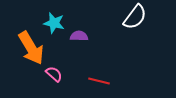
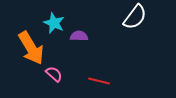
cyan star: rotated 10 degrees clockwise
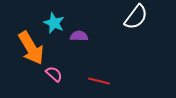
white semicircle: moved 1 px right
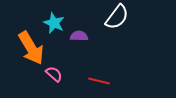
white semicircle: moved 19 px left
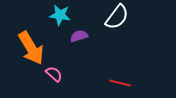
cyan star: moved 6 px right, 8 px up; rotated 15 degrees counterclockwise
purple semicircle: rotated 18 degrees counterclockwise
red line: moved 21 px right, 2 px down
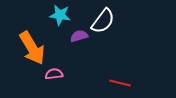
white semicircle: moved 14 px left, 4 px down
orange arrow: moved 1 px right
pink semicircle: rotated 48 degrees counterclockwise
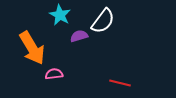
cyan star: rotated 20 degrees clockwise
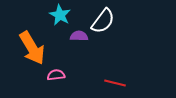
purple semicircle: rotated 18 degrees clockwise
pink semicircle: moved 2 px right, 1 px down
red line: moved 5 px left
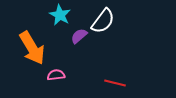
purple semicircle: rotated 42 degrees counterclockwise
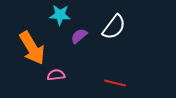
cyan star: rotated 25 degrees counterclockwise
white semicircle: moved 11 px right, 6 px down
